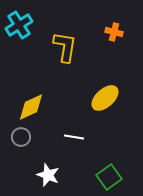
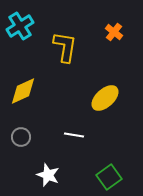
cyan cross: moved 1 px right, 1 px down
orange cross: rotated 24 degrees clockwise
yellow diamond: moved 8 px left, 16 px up
white line: moved 2 px up
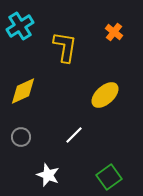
yellow ellipse: moved 3 px up
white line: rotated 54 degrees counterclockwise
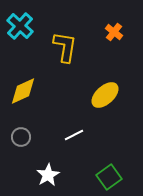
cyan cross: rotated 16 degrees counterclockwise
white line: rotated 18 degrees clockwise
white star: rotated 20 degrees clockwise
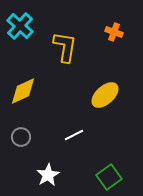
orange cross: rotated 18 degrees counterclockwise
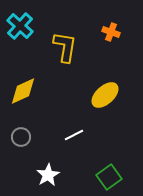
orange cross: moved 3 px left
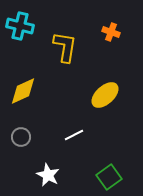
cyan cross: rotated 28 degrees counterclockwise
white star: rotated 15 degrees counterclockwise
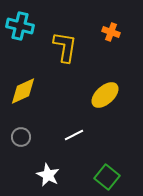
green square: moved 2 px left; rotated 15 degrees counterclockwise
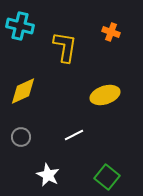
yellow ellipse: rotated 24 degrees clockwise
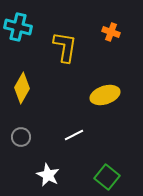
cyan cross: moved 2 px left, 1 px down
yellow diamond: moved 1 px left, 3 px up; rotated 36 degrees counterclockwise
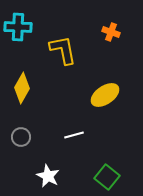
cyan cross: rotated 12 degrees counterclockwise
yellow L-shape: moved 2 px left, 3 px down; rotated 20 degrees counterclockwise
yellow ellipse: rotated 16 degrees counterclockwise
white line: rotated 12 degrees clockwise
white star: moved 1 px down
